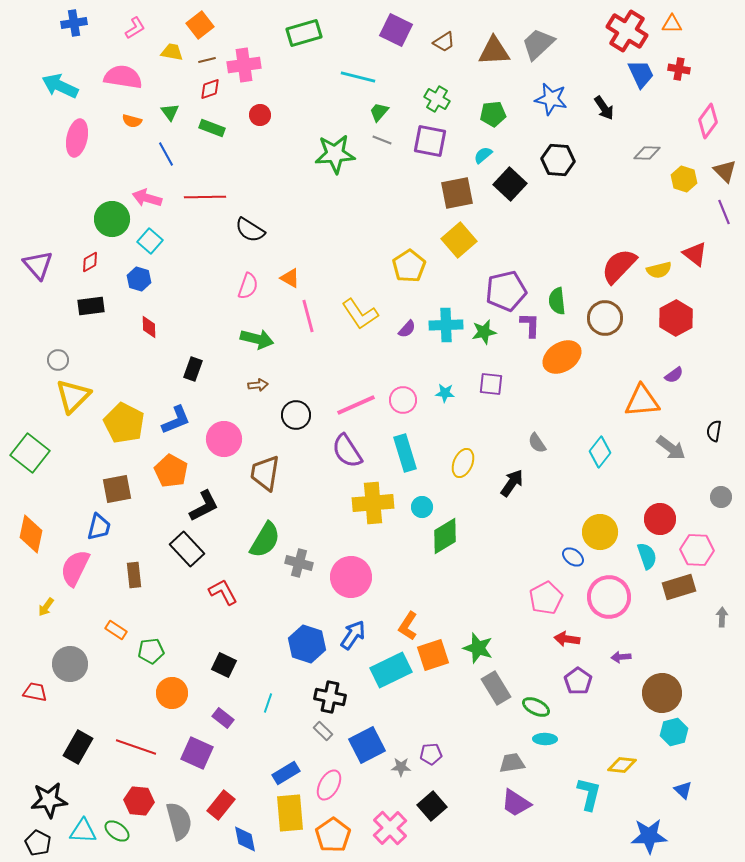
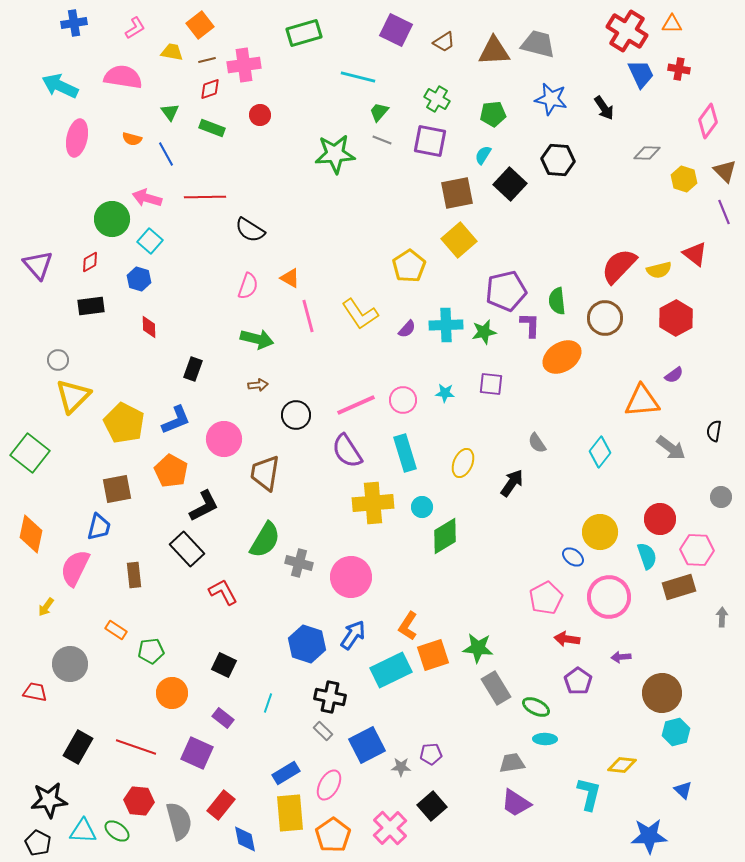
gray trapezoid at (538, 44): rotated 57 degrees clockwise
orange semicircle at (132, 121): moved 18 px down
cyan semicircle at (483, 155): rotated 18 degrees counterclockwise
green star at (478, 648): rotated 12 degrees counterclockwise
cyan hexagon at (674, 732): moved 2 px right
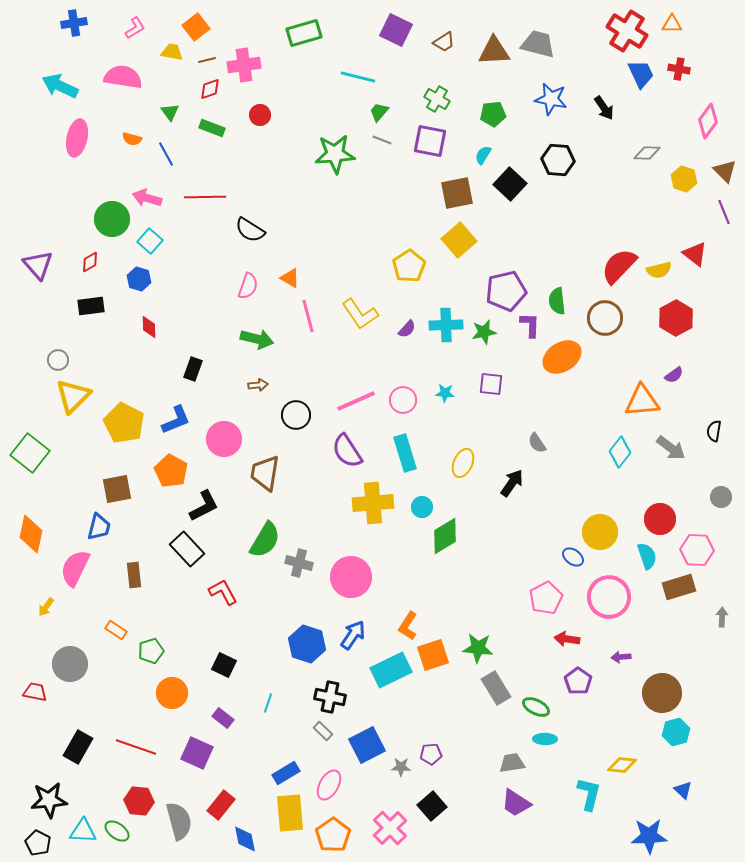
orange square at (200, 25): moved 4 px left, 2 px down
pink line at (356, 405): moved 4 px up
cyan diamond at (600, 452): moved 20 px right
green pentagon at (151, 651): rotated 10 degrees counterclockwise
